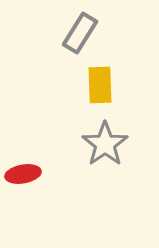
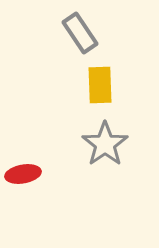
gray rectangle: rotated 66 degrees counterclockwise
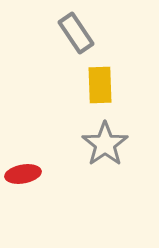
gray rectangle: moved 4 px left
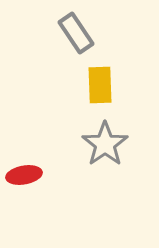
red ellipse: moved 1 px right, 1 px down
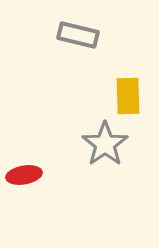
gray rectangle: moved 2 px right, 2 px down; rotated 42 degrees counterclockwise
yellow rectangle: moved 28 px right, 11 px down
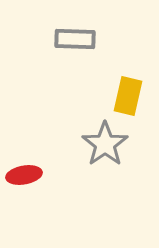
gray rectangle: moved 3 px left, 4 px down; rotated 12 degrees counterclockwise
yellow rectangle: rotated 15 degrees clockwise
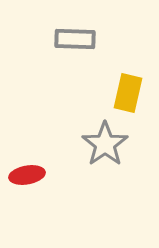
yellow rectangle: moved 3 px up
red ellipse: moved 3 px right
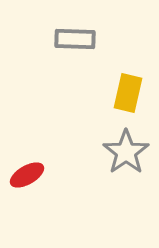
gray star: moved 21 px right, 8 px down
red ellipse: rotated 20 degrees counterclockwise
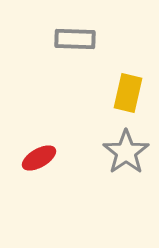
red ellipse: moved 12 px right, 17 px up
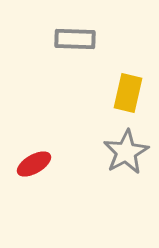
gray star: rotated 6 degrees clockwise
red ellipse: moved 5 px left, 6 px down
